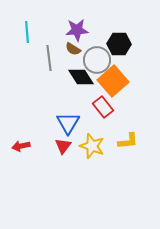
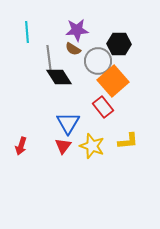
gray circle: moved 1 px right, 1 px down
black diamond: moved 22 px left
red arrow: rotated 60 degrees counterclockwise
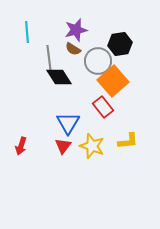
purple star: moved 1 px left; rotated 10 degrees counterclockwise
black hexagon: moved 1 px right; rotated 10 degrees counterclockwise
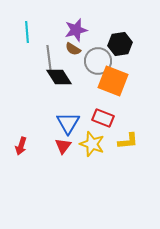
orange square: rotated 28 degrees counterclockwise
red rectangle: moved 11 px down; rotated 30 degrees counterclockwise
yellow star: moved 2 px up
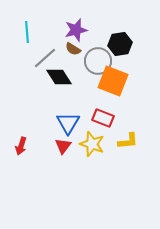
gray line: moved 4 px left; rotated 55 degrees clockwise
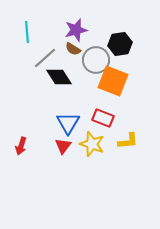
gray circle: moved 2 px left, 1 px up
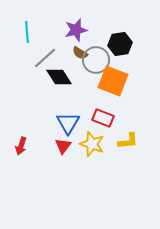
brown semicircle: moved 7 px right, 4 px down
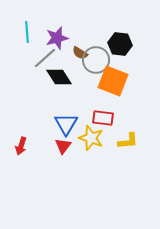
purple star: moved 19 px left, 8 px down
black hexagon: rotated 15 degrees clockwise
red rectangle: rotated 15 degrees counterclockwise
blue triangle: moved 2 px left, 1 px down
yellow star: moved 1 px left, 6 px up
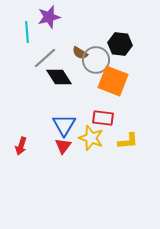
purple star: moved 8 px left, 21 px up
blue triangle: moved 2 px left, 1 px down
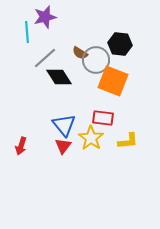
purple star: moved 4 px left
blue triangle: rotated 10 degrees counterclockwise
yellow star: rotated 15 degrees clockwise
